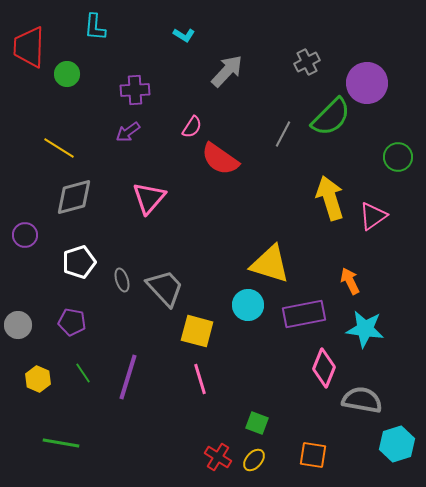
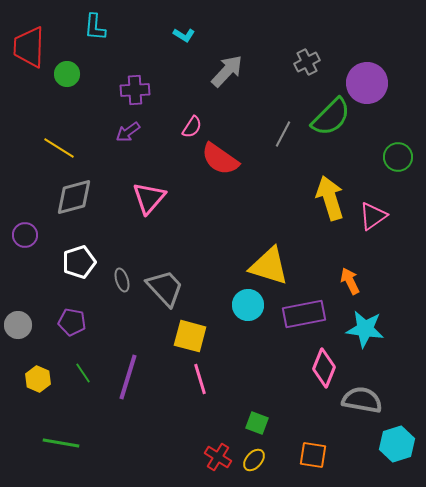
yellow triangle at (270, 264): moved 1 px left, 2 px down
yellow square at (197, 331): moved 7 px left, 5 px down
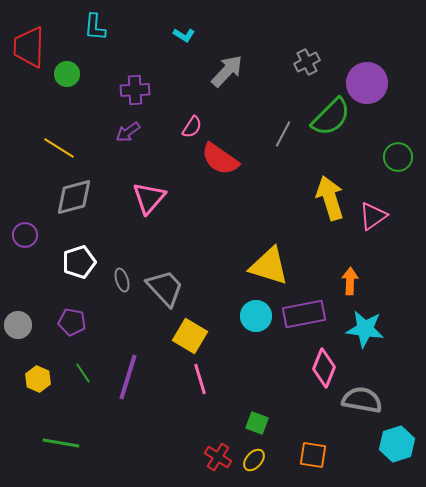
orange arrow at (350, 281): rotated 28 degrees clockwise
cyan circle at (248, 305): moved 8 px right, 11 px down
yellow square at (190, 336): rotated 16 degrees clockwise
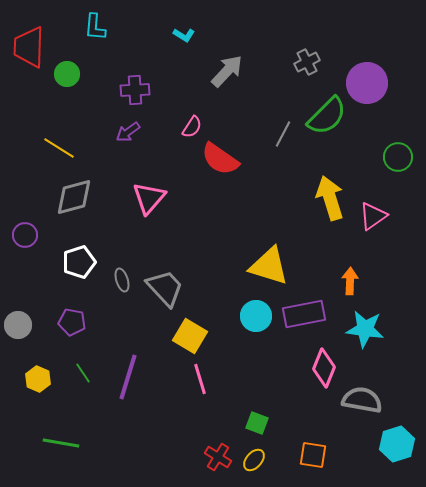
green semicircle at (331, 117): moved 4 px left, 1 px up
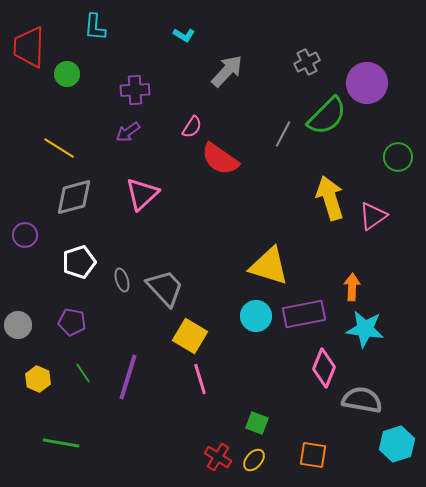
pink triangle at (149, 198): moved 7 px left, 4 px up; rotated 6 degrees clockwise
orange arrow at (350, 281): moved 2 px right, 6 px down
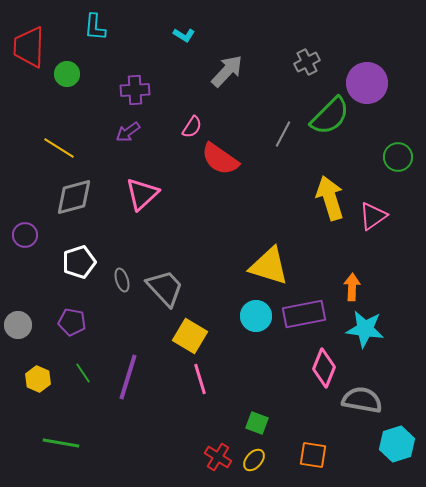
green semicircle at (327, 116): moved 3 px right
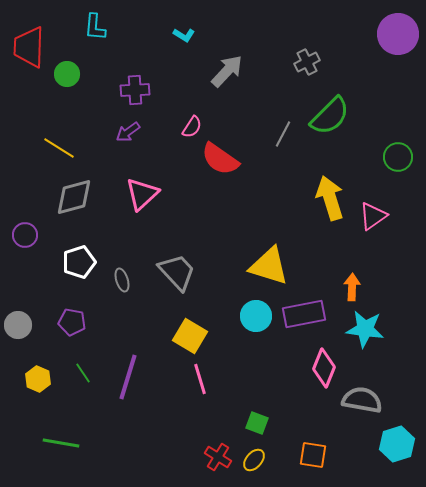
purple circle at (367, 83): moved 31 px right, 49 px up
gray trapezoid at (165, 288): moved 12 px right, 16 px up
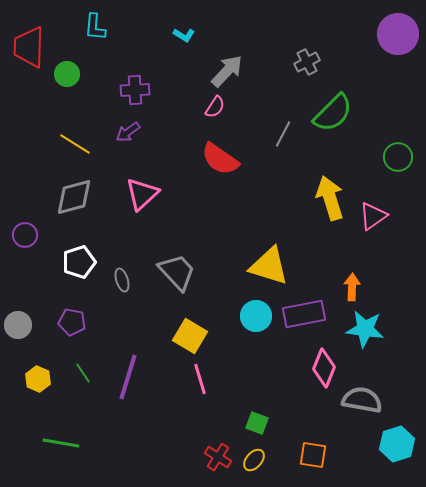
green semicircle at (330, 116): moved 3 px right, 3 px up
pink semicircle at (192, 127): moved 23 px right, 20 px up
yellow line at (59, 148): moved 16 px right, 4 px up
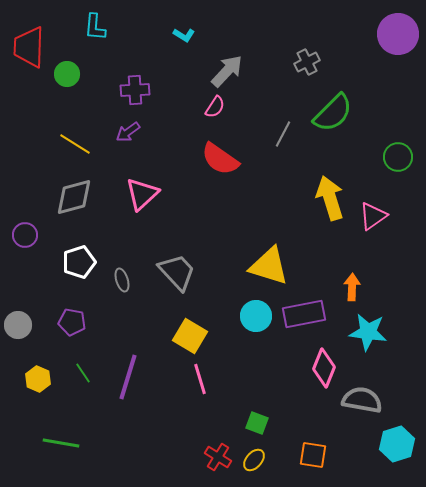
cyan star at (365, 329): moved 3 px right, 3 px down
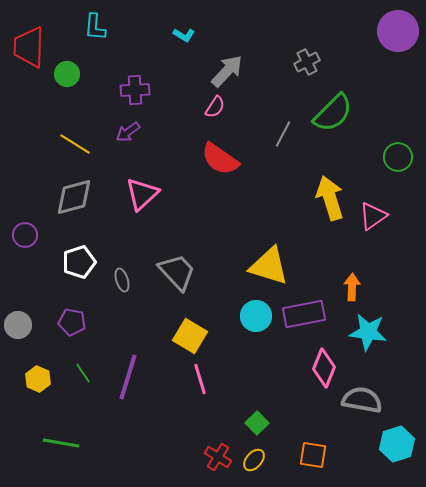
purple circle at (398, 34): moved 3 px up
green square at (257, 423): rotated 25 degrees clockwise
